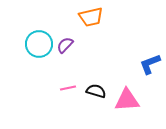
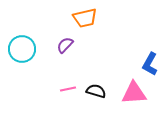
orange trapezoid: moved 6 px left, 1 px down
cyan circle: moved 17 px left, 5 px down
blue L-shape: rotated 40 degrees counterclockwise
pink line: moved 1 px down
pink triangle: moved 7 px right, 7 px up
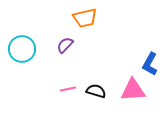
pink triangle: moved 1 px left, 3 px up
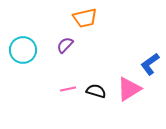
cyan circle: moved 1 px right, 1 px down
blue L-shape: rotated 25 degrees clockwise
pink triangle: moved 4 px left, 1 px up; rotated 28 degrees counterclockwise
